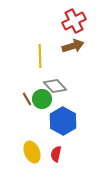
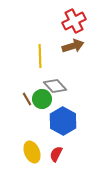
red semicircle: rotated 14 degrees clockwise
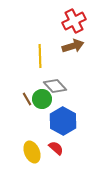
red semicircle: moved 6 px up; rotated 105 degrees clockwise
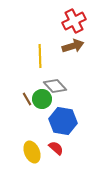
blue hexagon: rotated 20 degrees counterclockwise
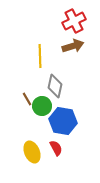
gray diamond: rotated 55 degrees clockwise
green circle: moved 7 px down
red semicircle: rotated 21 degrees clockwise
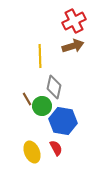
gray diamond: moved 1 px left, 1 px down
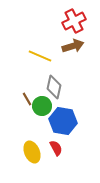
yellow line: rotated 65 degrees counterclockwise
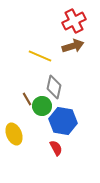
yellow ellipse: moved 18 px left, 18 px up
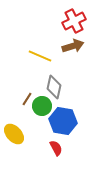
brown line: rotated 64 degrees clockwise
yellow ellipse: rotated 20 degrees counterclockwise
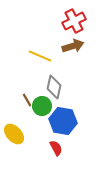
brown line: moved 1 px down; rotated 64 degrees counterclockwise
